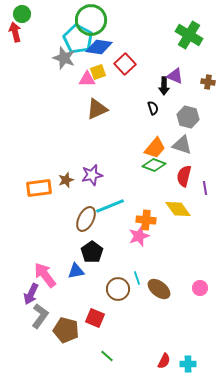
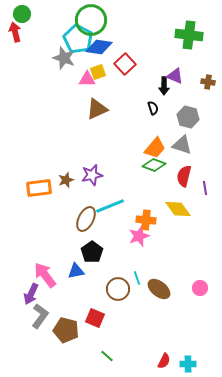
green cross at (189, 35): rotated 24 degrees counterclockwise
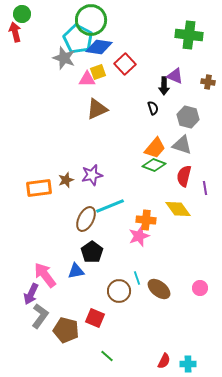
brown circle at (118, 289): moved 1 px right, 2 px down
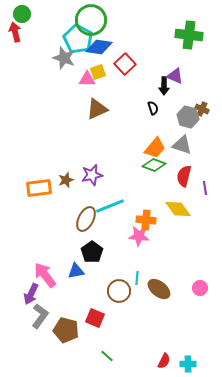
brown cross at (208, 82): moved 6 px left, 27 px down; rotated 16 degrees clockwise
pink star at (139, 236): rotated 25 degrees clockwise
cyan line at (137, 278): rotated 24 degrees clockwise
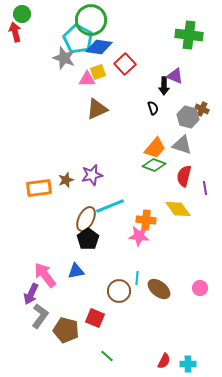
black pentagon at (92, 252): moved 4 px left, 13 px up
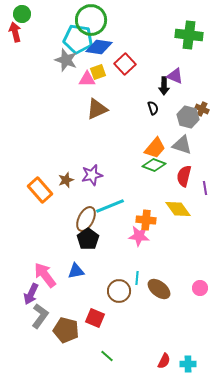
cyan pentagon at (78, 39): rotated 20 degrees counterclockwise
gray star at (64, 58): moved 2 px right, 2 px down
orange rectangle at (39, 188): moved 1 px right, 2 px down; rotated 55 degrees clockwise
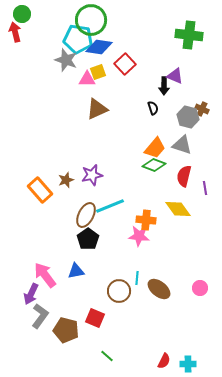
brown ellipse at (86, 219): moved 4 px up
